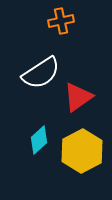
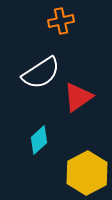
yellow hexagon: moved 5 px right, 22 px down
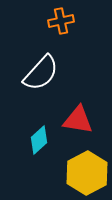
white semicircle: rotated 15 degrees counterclockwise
red triangle: moved 23 px down; rotated 44 degrees clockwise
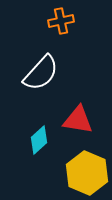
yellow hexagon: rotated 9 degrees counterclockwise
